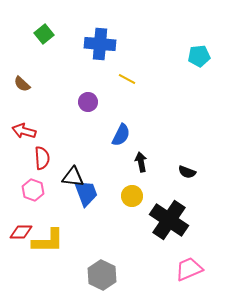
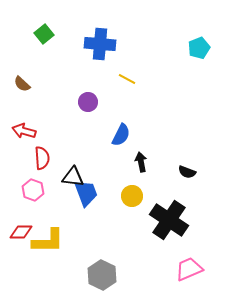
cyan pentagon: moved 8 px up; rotated 15 degrees counterclockwise
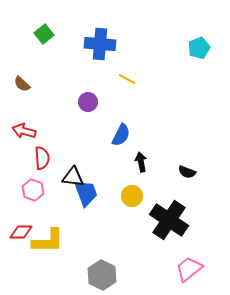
pink trapezoid: rotated 16 degrees counterclockwise
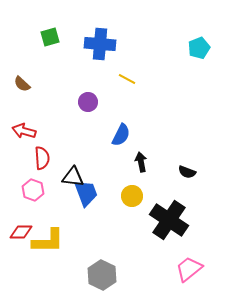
green square: moved 6 px right, 3 px down; rotated 24 degrees clockwise
